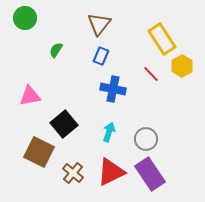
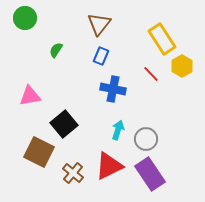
cyan arrow: moved 9 px right, 2 px up
red triangle: moved 2 px left, 6 px up
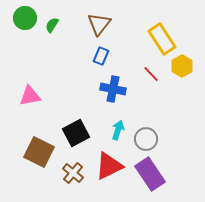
green semicircle: moved 4 px left, 25 px up
black square: moved 12 px right, 9 px down; rotated 12 degrees clockwise
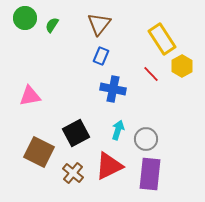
purple rectangle: rotated 40 degrees clockwise
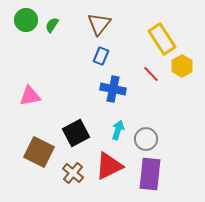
green circle: moved 1 px right, 2 px down
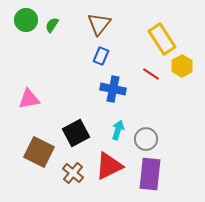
red line: rotated 12 degrees counterclockwise
pink triangle: moved 1 px left, 3 px down
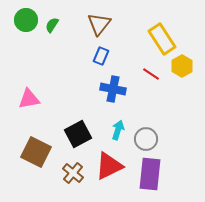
black square: moved 2 px right, 1 px down
brown square: moved 3 px left
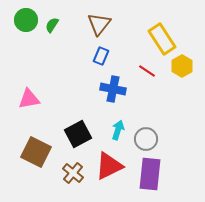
red line: moved 4 px left, 3 px up
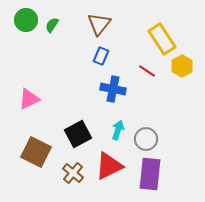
pink triangle: rotated 15 degrees counterclockwise
